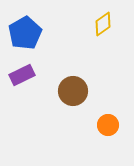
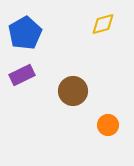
yellow diamond: rotated 20 degrees clockwise
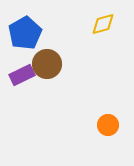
brown circle: moved 26 px left, 27 px up
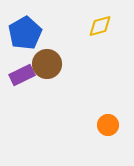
yellow diamond: moved 3 px left, 2 px down
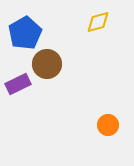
yellow diamond: moved 2 px left, 4 px up
purple rectangle: moved 4 px left, 9 px down
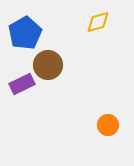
brown circle: moved 1 px right, 1 px down
purple rectangle: moved 4 px right
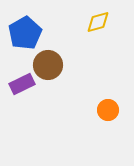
orange circle: moved 15 px up
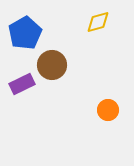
brown circle: moved 4 px right
